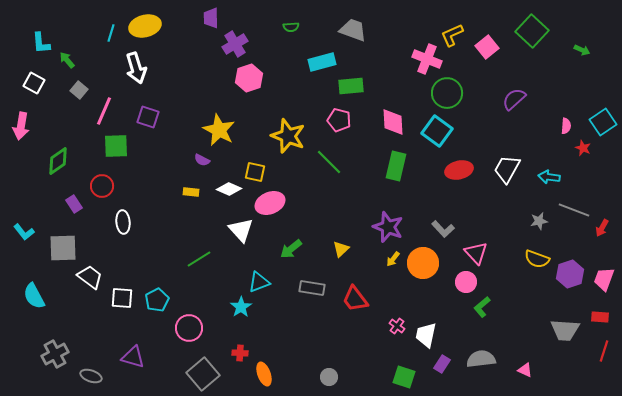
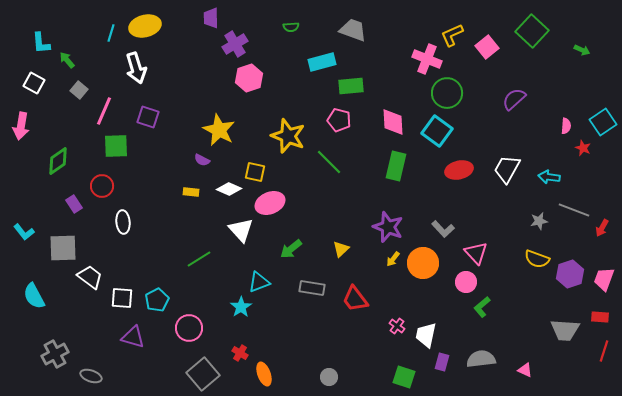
red cross at (240, 353): rotated 28 degrees clockwise
purple triangle at (133, 357): moved 20 px up
purple rectangle at (442, 364): moved 2 px up; rotated 18 degrees counterclockwise
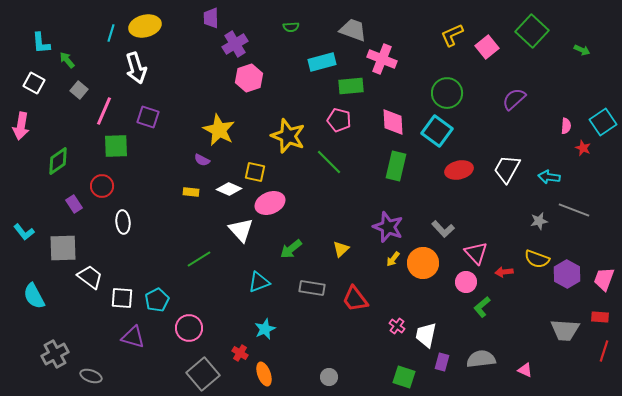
pink cross at (427, 59): moved 45 px left
red arrow at (602, 228): moved 98 px left, 44 px down; rotated 54 degrees clockwise
purple hexagon at (570, 274): moved 3 px left; rotated 12 degrees counterclockwise
cyan star at (241, 307): moved 24 px right, 22 px down; rotated 10 degrees clockwise
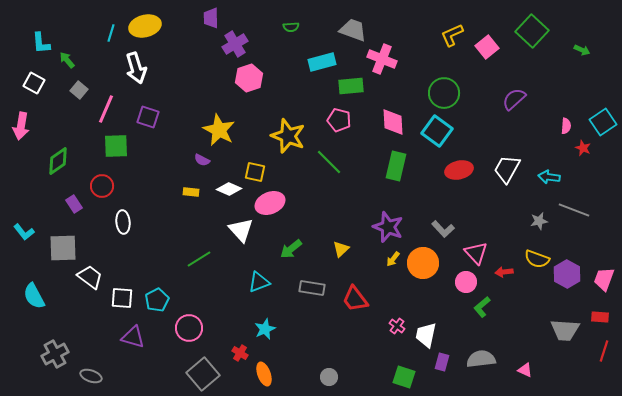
green circle at (447, 93): moved 3 px left
pink line at (104, 111): moved 2 px right, 2 px up
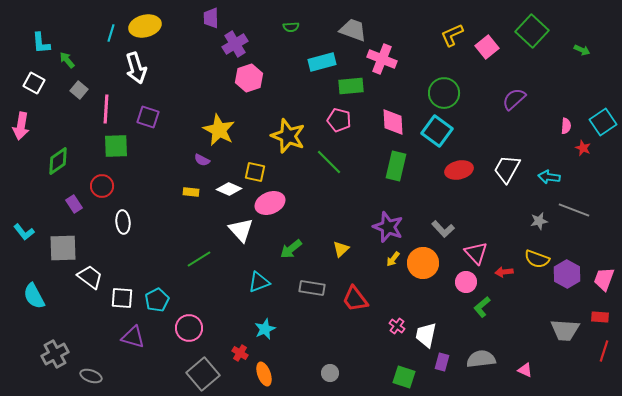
pink line at (106, 109): rotated 20 degrees counterclockwise
gray circle at (329, 377): moved 1 px right, 4 px up
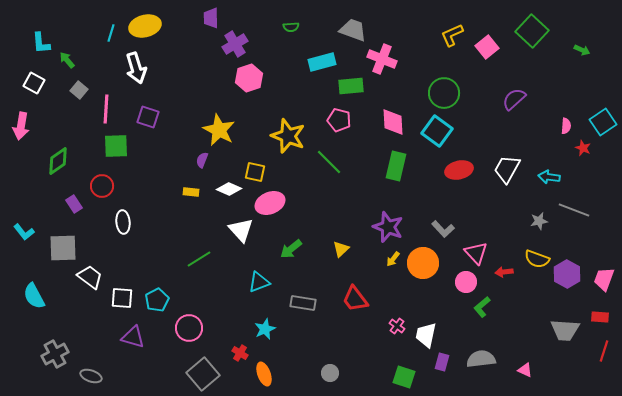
purple semicircle at (202, 160): rotated 84 degrees clockwise
gray rectangle at (312, 288): moved 9 px left, 15 px down
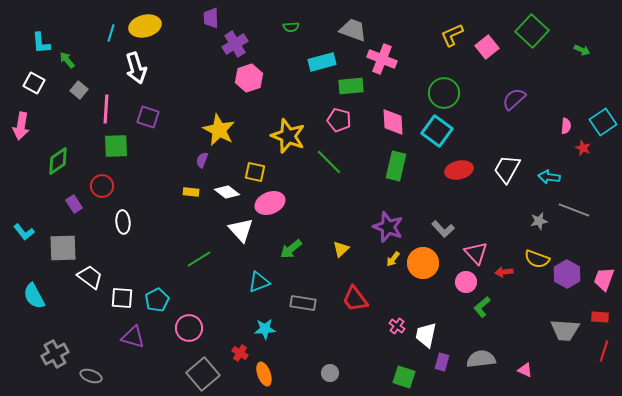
white diamond at (229, 189): moved 2 px left, 3 px down; rotated 15 degrees clockwise
cyan star at (265, 329): rotated 20 degrees clockwise
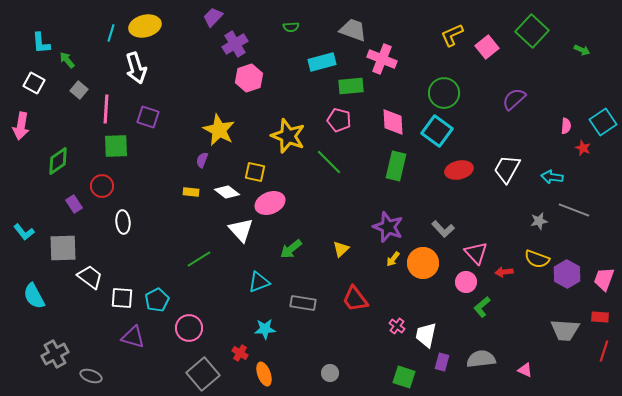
purple trapezoid at (211, 18): moved 2 px right, 1 px up; rotated 45 degrees clockwise
cyan arrow at (549, 177): moved 3 px right
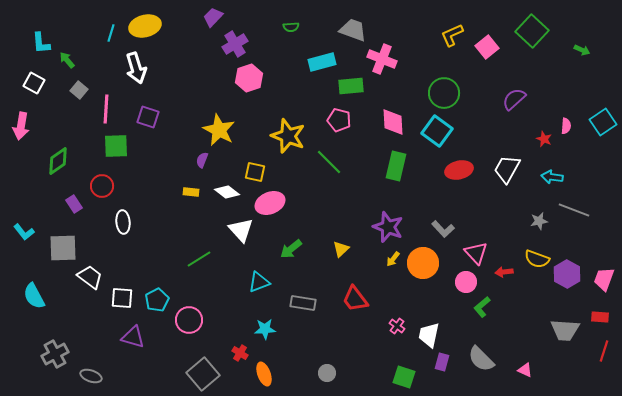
red star at (583, 148): moved 39 px left, 9 px up
pink circle at (189, 328): moved 8 px up
white trapezoid at (426, 335): moved 3 px right
gray semicircle at (481, 359): rotated 128 degrees counterclockwise
gray circle at (330, 373): moved 3 px left
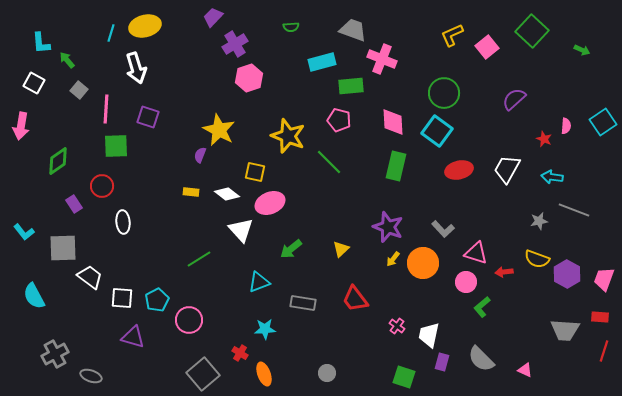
purple semicircle at (202, 160): moved 2 px left, 5 px up
white diamond at (227, 192): moved 2 px down
pink triangle at (476, 253): rotated 30 degrees counterclockwise
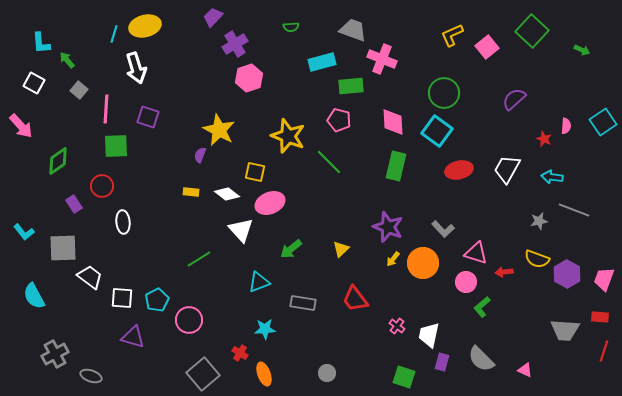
cyan line at (111, 33): moved 3 px right, 1 px down
pink arrow at (21, 126): rotated 52 degrees counterclockwise
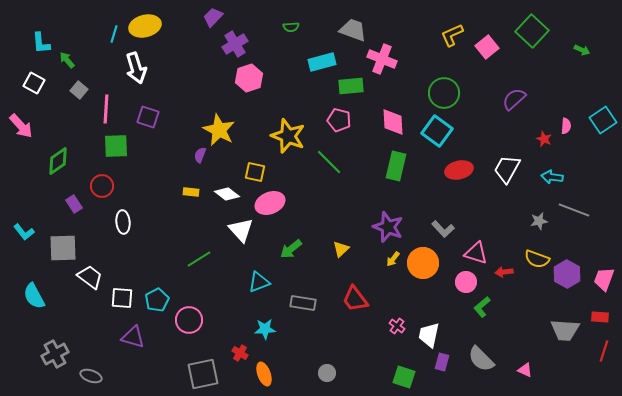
cyan square at (603, 122): moved 2 px up
gray square at (203, 374): rotated 28 degrees clockwise
